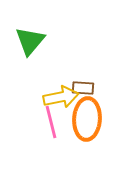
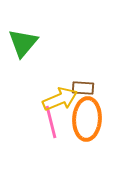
green triangle: moved 7 px left, 2 px down
yellow arrow: moved 1 px left, 2 px down; rotated 12 degrees counterclockwise
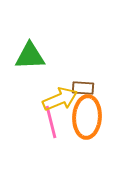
green triangle: moved 7 px right, 13 px down; rotated 48 degrees clockwise
orange ellipse: moved 2 px up
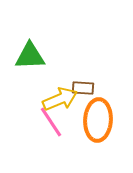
orange ellipse: moved 11 px right, 3 px down
pink line: rotated 20 degrees counterclockwise
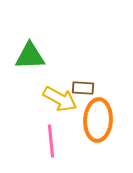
yellow arrow: rotated 52 degrees clockwise
pink line: moved 19 px down; rotated 28 degrees clockwise
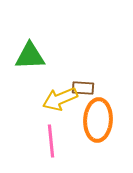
yellow arrow: rotated 128 degrees clockwise
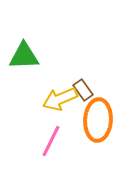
green triangle: moved 6 px left
brown rectangle: moved 2 px down; rotated 50 degrees clockwise
pink line: rotated 32 degrees clockwise
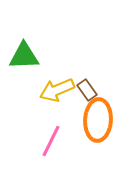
brown rectangle: moved 4 px right
yellow arrow: moved 3 px left, 9 px up
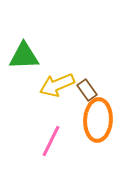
yellow arrow: moved 5 px up
